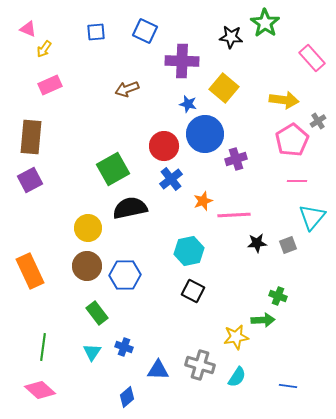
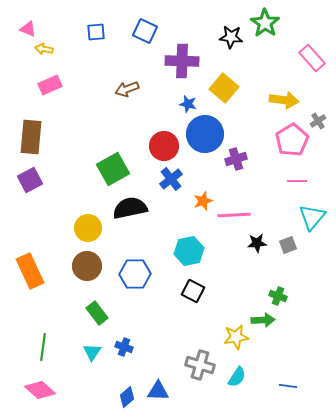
yellow arrow at (44, 49): rotated 66 degrees clockwise
blue hexagon at (125, 275): moved 10 px right, 1 px up
blue triangle at (158, 370): moved 21 px down
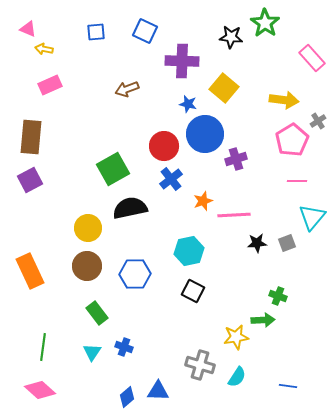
gray square at (288, 245): moved 1 px left, 2 px up
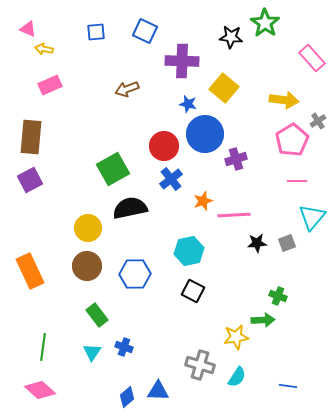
green rectangle at (97, 313): moved 2 px down
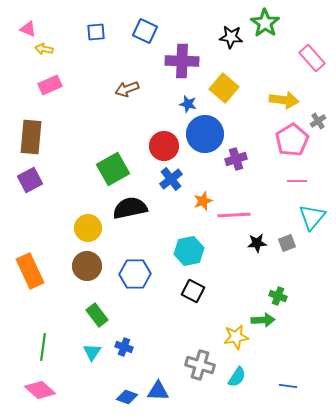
blue diamond at (127, 397): rotated 60 degrees clockwise
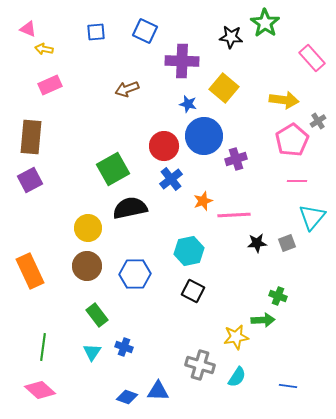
blue circle at (205, 134): moved 1 px left, 2 px down
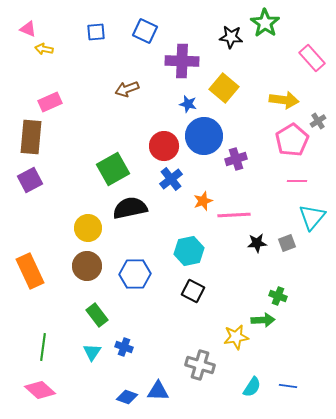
pink rectangle at (50, 85): moved 17 px down
cyan semicircle at (237, 377): moved 15 px right, 10 px down
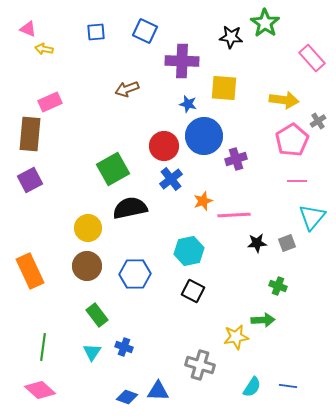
yellow square at (224, 88): rotated 36 degrees counterclockwise
brown rectangle at (31, 137): moved 1 px left, 3 px up
green cross at (278, 296): moved 10 px up
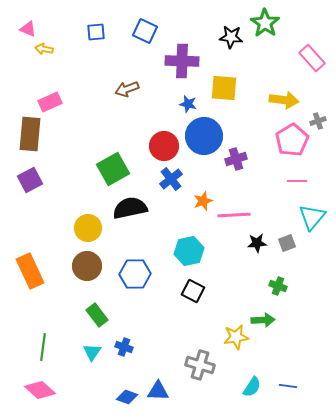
gray cross at (318, 121): rotated 14 degrees clockwise
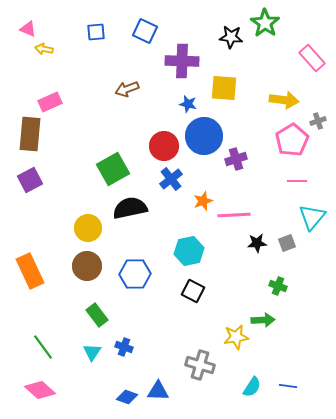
green line at (43, 347): rotated 44 degrees counterclockwise
